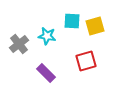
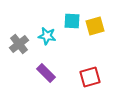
red square: moved 4 px right, 16 px down
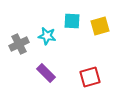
yellow square: moved 5 px right
gray cross: rotated 12 degrees clockwise
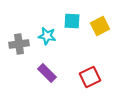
yellow square: rotated 12 degrees counterclockwise
gray cross: rotated 18 degrees clockwise
purple rectangle: moved 1 px right
red square: rotated 10 degrees counterclockwise
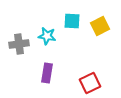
purple rectangle: rotated 54 degrees clockwise
red square: moved 6 px down
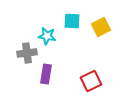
yellow square: moved 1 px right, 1 px down
gray cross: moved 8 px right, 9 px down
purple rectangle: moved 1 px left, 1 px down
red square: moved 1 px right, 2 px up
